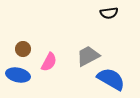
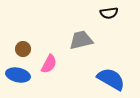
gray trapezoid: moved 7 px left, 16 px up; rotated 15 degrees clockwise
pink semicircle: moved 2 px down
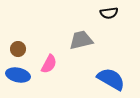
brown circle: moved 5 px left
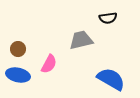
black semicircle: moved 1 px left, 5 px down
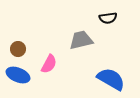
blue ellipse: rotated 10 degrees clockwise
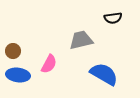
black semicircle: moved 5 px right
brown circle: moved 5 px left, 2 px down
blue ellipse: rotated 15 degrees counterclockwise
blue semicircle: moved 7 px left, 5 px up
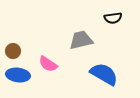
pink semicircle: moved 1 px left; rotated 96 degrees clockwise
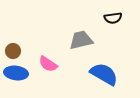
blue ellipse: moved 2 px left, 2 px up
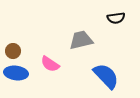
black semicircle: moved 3 px right
pink semicircle: moved 2 px right
blue semicircle: moved 2 px right, 2 px down; rotated 16 degrees clockwise
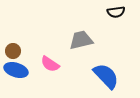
black semicircle: moved 6 px up
blue ellipse: moved 3 px up; rotated 10 degrees clockwise
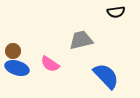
blue ellipse: moved 1 px right, 2 px up
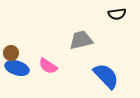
black semicircle: moved 1 px right, 2 px down
brown circle: moved 2 px left, 2 px down
pink semicircle: moved 2 px left, 2 px down
